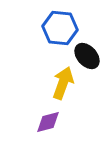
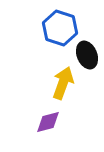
blue hexagon: rotated 12 degrees clockwise
black ellipse: moved 1 px up; rotated 20 degrees clockwise
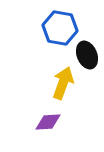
blue hexagon: rotated 8 degrees counterclockwise
purple diamond: rotated 12 degrees clockwise
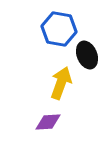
blue hexagon: moved 1 px left, 1 px down
yellow arrow: moved 2 px left
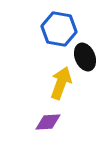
black ellipse: moved 2 px left, 2 px down
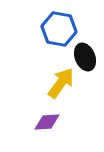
yellow arrow: rotated 16 degrees clockwise
purple diamond: moved 1 px left
